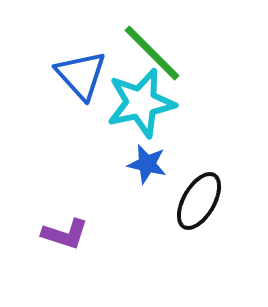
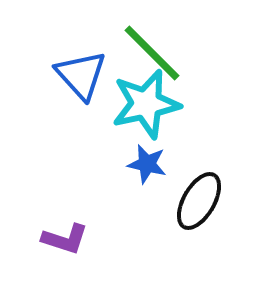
cyan star: moved 5 px right, 1 px down
purple L-shape: moved 5 px down
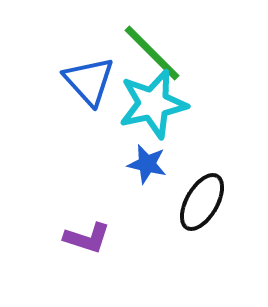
blue triangle: moved 8 px right, 6 px down
cyan star: moved 7 px right
black ellipse: moved 3 px right, 1 px down
purple L-shape: moved 22 px right, 1 px up
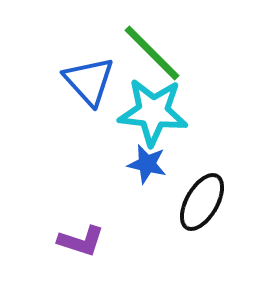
cyan star: moved 8 px down; rotated 18 degrees clockwise
purple L-shape: moved 6 px left, 3 px down
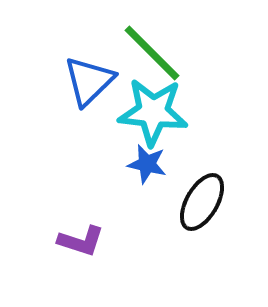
blue triangle: rotated 28 degrees clockwise
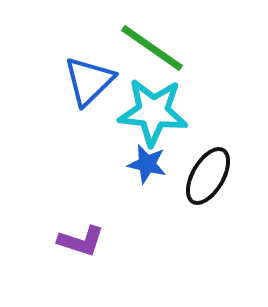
green line: moved 5 px up; rotated 10 degrees counterclockwise
black ellipse: moved 6 px right, 26 px up
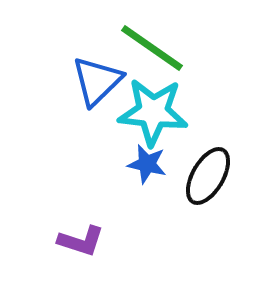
blue triangle: moved 8 px right
